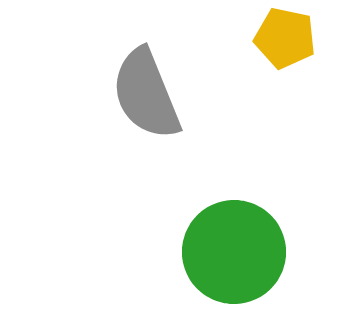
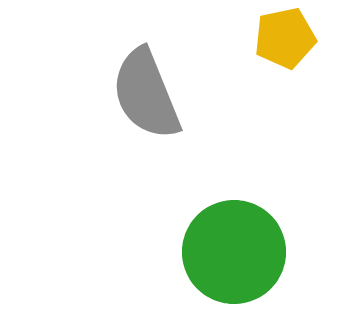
yellow pentagon: rotated 24 degrees counterclockwise
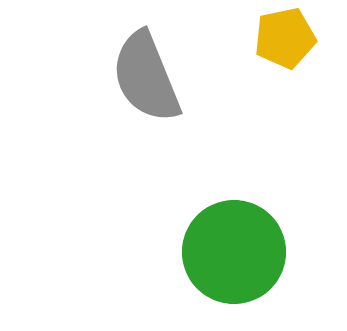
gray semicircle: moved 17 px up
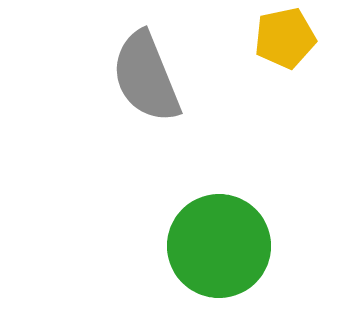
green circle: moved 15 px left, 6 px up
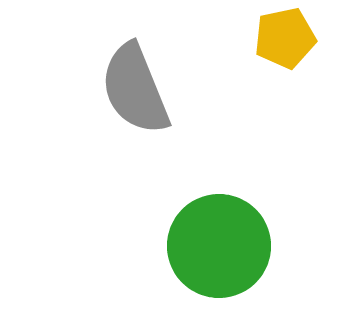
gray semicircle: moved 11 px left, 12 px down
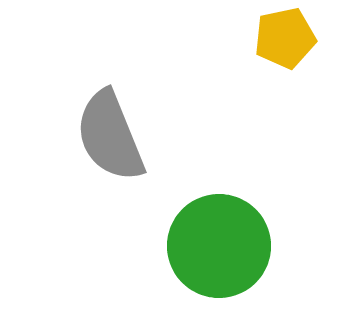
gray semicircle: moved 25 px left, 47 px down
